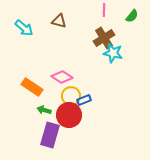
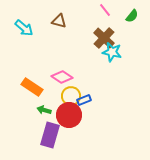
pink line: moved 1 px right; rotated 40 degrees counterclockwise
brown cross: rotated 15 degrees counterclockwise
cyan star: moved 1 px left, 1 px up
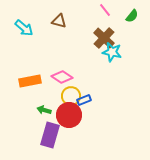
orange rectangle: moved 2 px left, 6 px up; rotated 45 degrees counterclockwise
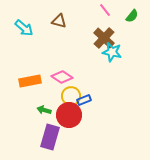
purple rectangle: moved 2 px down
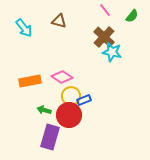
cyan arrow: rotated 12 degrees clockwise
brown cross: moved 1 px up
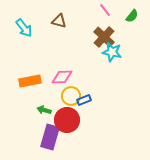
pink diamond: rotated 35 degrees counterclockwise
red circle: moved 2 px left, 5 px down
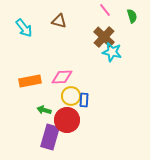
green semicircle: rotated 56 degrees counterclockwise
blue rectangle: rotated 64 degrees counterclockwise
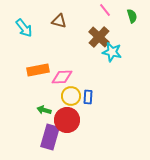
brown cross: moved 5 px left
orange rectangle: moved 8 px right, 11 px up
blue rectangle: moved 4 px right, 3 px up
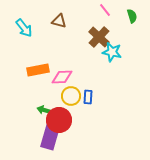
red circle: moved 8 px left
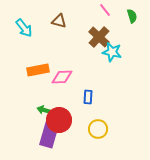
yellow circle: moved 27 px right, 33 px down
purple rectangle: moved 1 px left, 2 px up
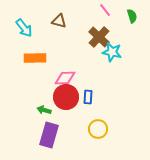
orange rectangle: moved 3 px left, 12 px up; rotated 10 degrees clockwise
pink diamond: moved 3 px right, 1 px down
red circle: moved 7 px right, 23 px up
